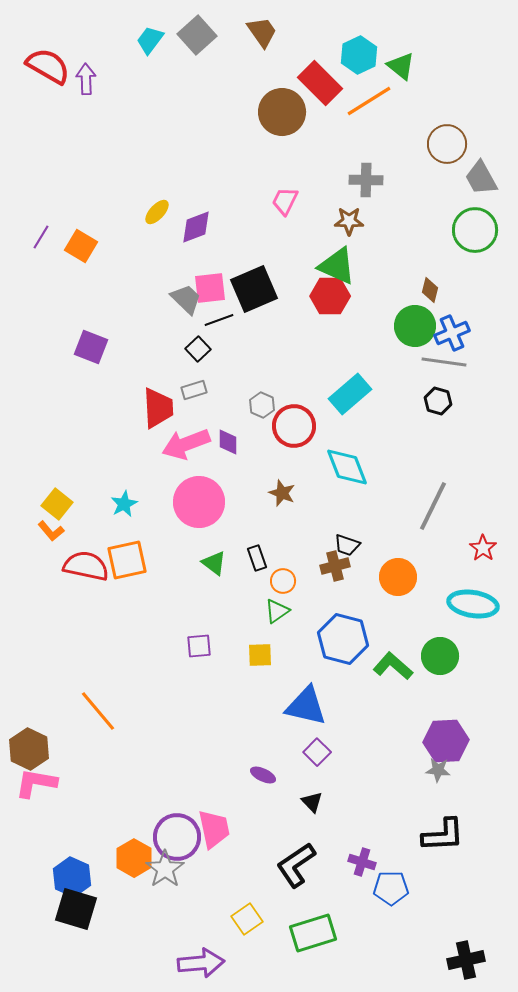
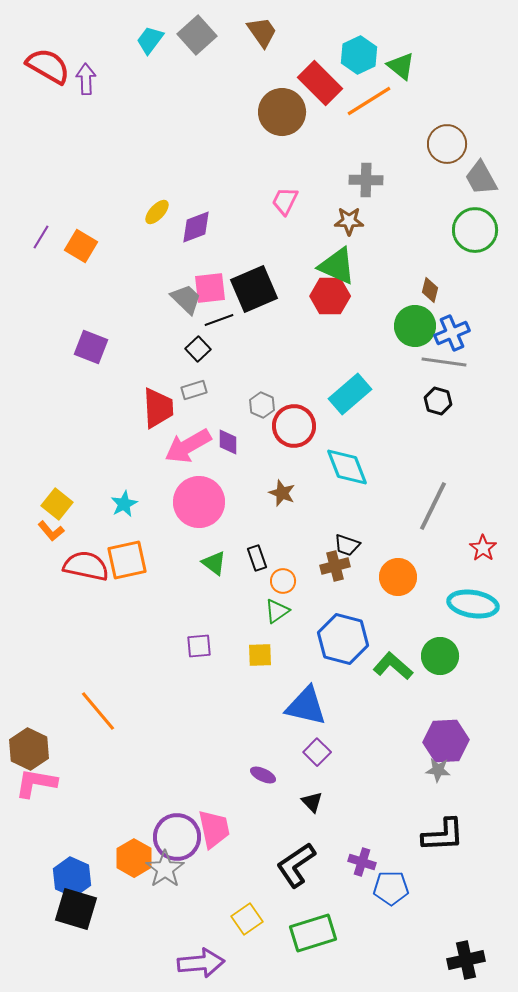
pink arrow at (186, 444): moved 2 px right, 2 px down; rotated 9 degrees counterclockwise
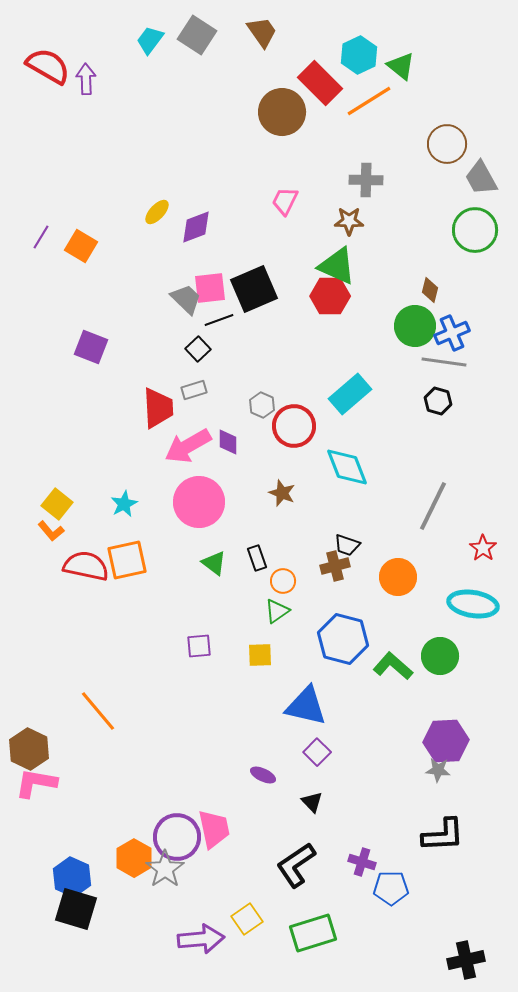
gray square at (197, 35): rotated 15 degrees counterclockwise
purple arrow at (201, 963): moved 24 px up
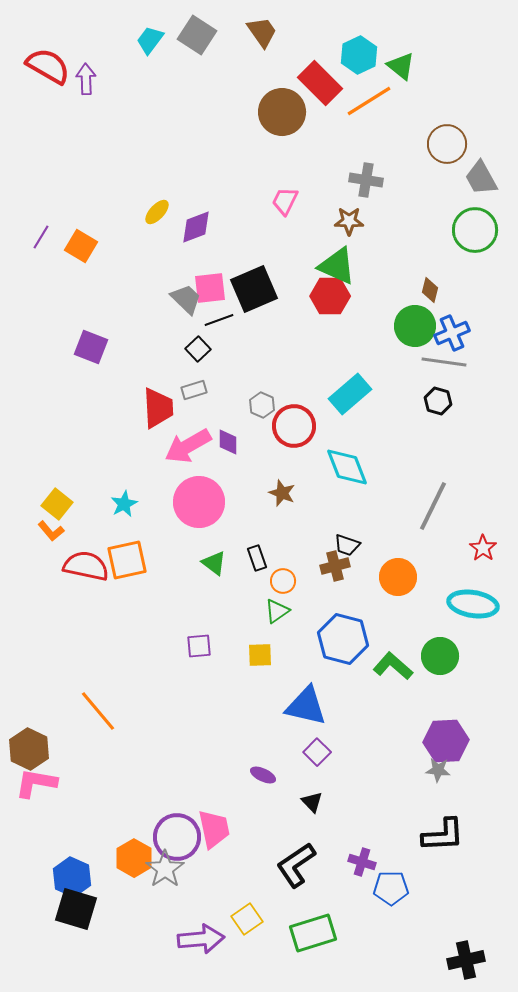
gray cross at (366, 180): rotated 8 degrees clockwise
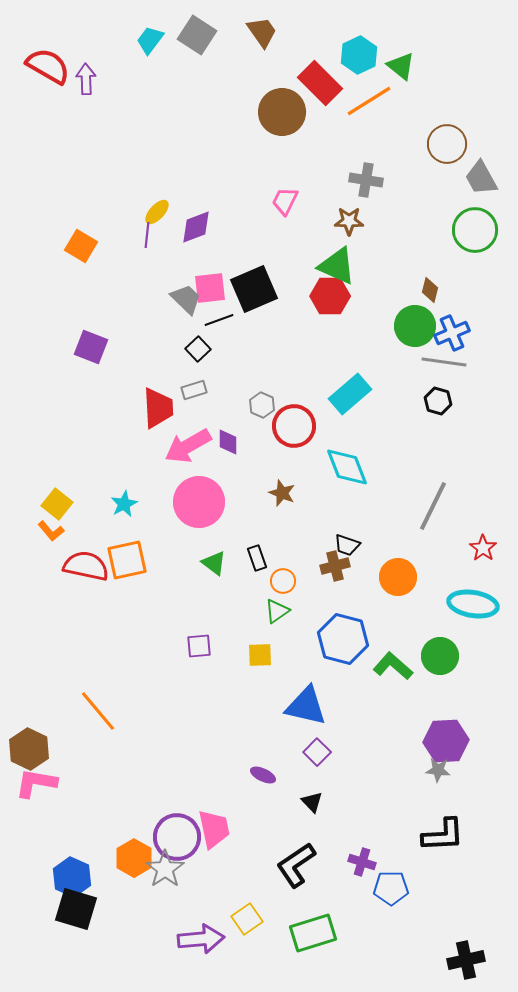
purple line at (41, 237): moved 106 px right, 2 px up; rotated 25 degrees counterclockwise
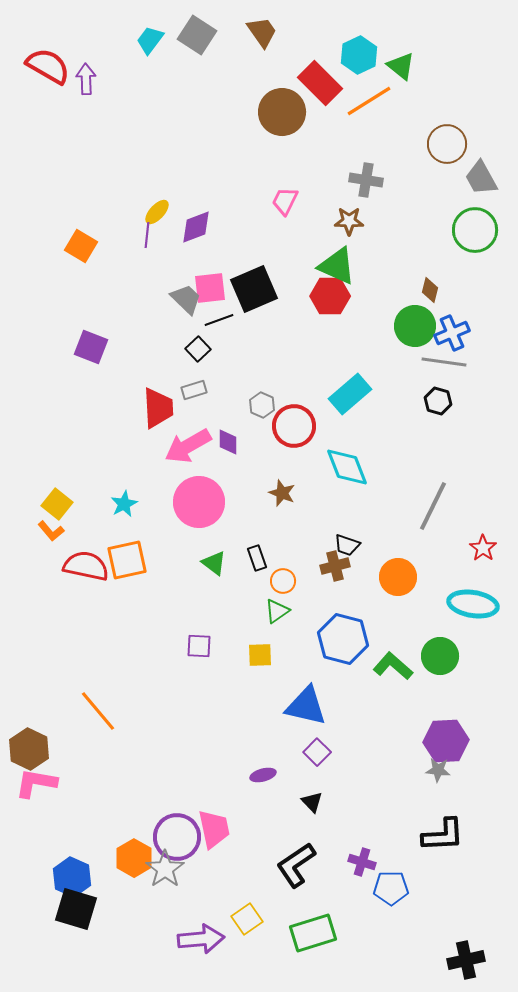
purple square at (199, 646): rotated 8 degrees clockwise
purple ellipse at (263, 775): rotated 40 degrees counterclockwise
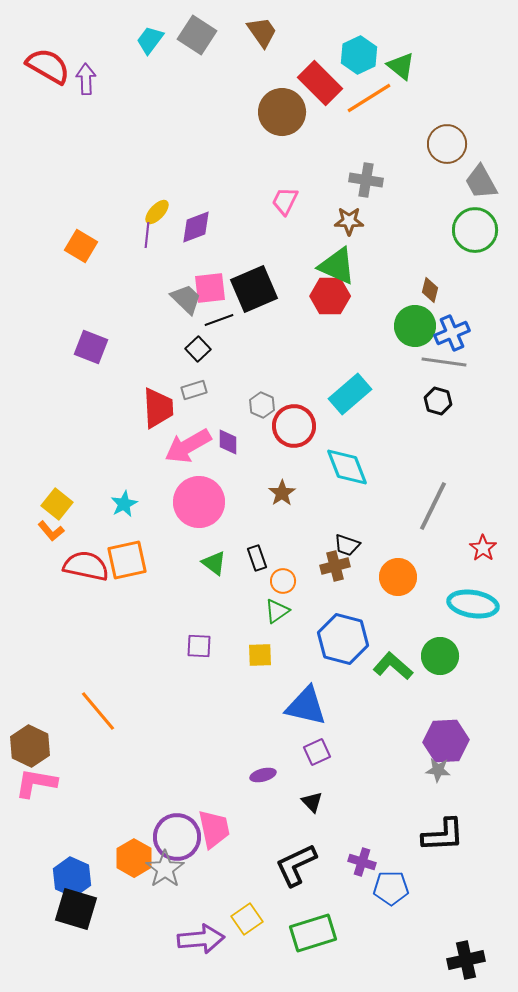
orange line at (369, 101): moved 3 px up
gray trapezoid at (481, 178): moved 4 px down
brown star at (282, 493): rotated 16 degrees clockwise
brown hexagon at (29, 749): moved 1 px right, 3 px up
purple square at (317, 752): rotated 20 degrees clockwise
black L-shape at (296, 865): rotated 9 degrees clockwise
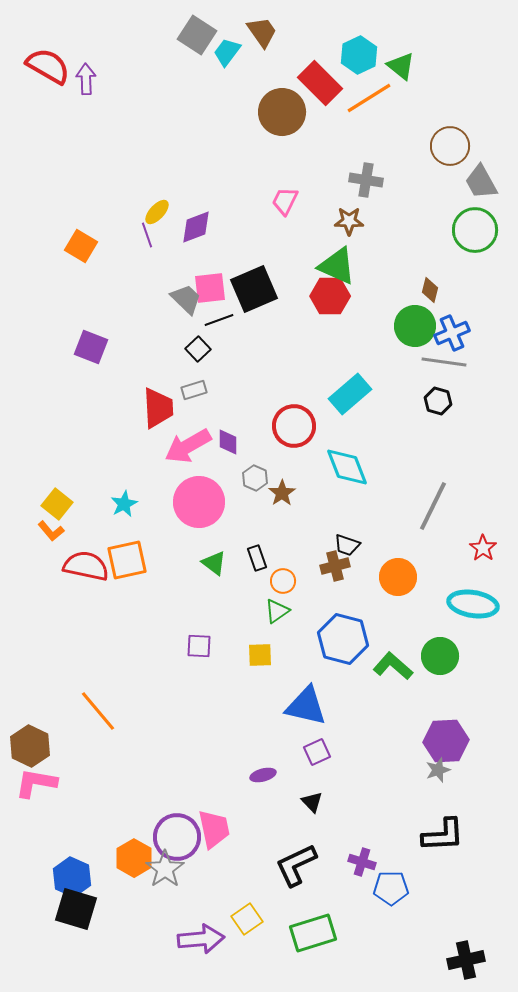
cyan trapezoid at (150, 40): moved 77 px right, 12 px down
brown circle at (447, 144): moved 3 px right, 2 px down
purple line at (147, 235): rotated 25 degrees counterclockwise
gray hexagon at (262, 405): moved 7 px left, 73 px down
gray star at (438, 770): rotated 25 degrees counterclockwise
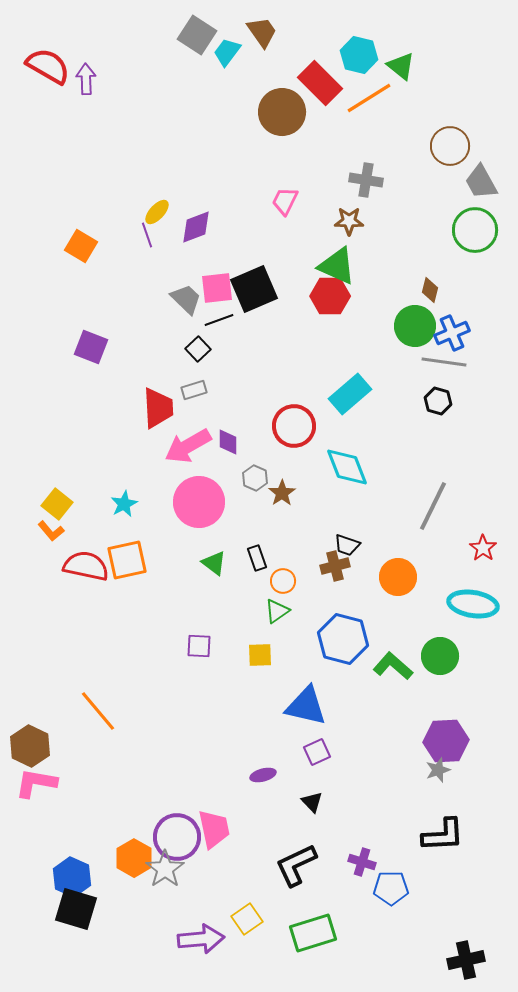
cyan hexagon at (359, 55): rotated 21 degrees counterclockwise
pink square at (210, 288): moved 7 px right
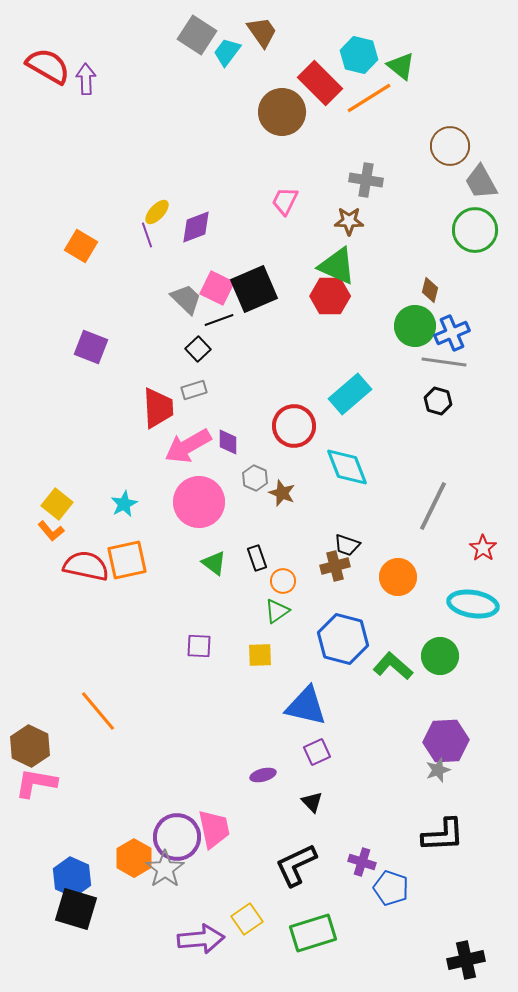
pink square at (217, 288): rotated 32 degrees clockwise
brown star at (282, 493): rotated 16 degrees counterclockwise
blue pentagon at (391, 888): rotated 20 degrees clockwise
